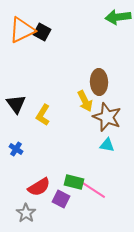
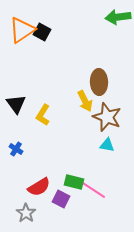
orange triangle: rotated 8 degrees counterclockwise
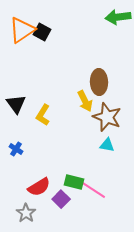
purple square: rotated 18 degrees clockwise
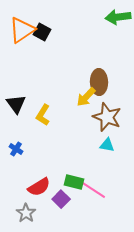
yellow arrow: moved 1 px right, 4 px up; rotated 70 degrees clockwise
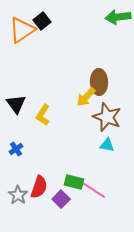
black square: moved 11 px up; rotated 24 degrees clockwise
blue cross: rotated 24 degrees clockwise
red semicircle: rotated 40 degrees counterclockwise
gray star: moved 8 px left, 18 px up
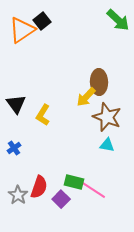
green arrow: moved 3 px down; rotated 130 degrees counterclockwise
blue cross: moved 2 px left, 1 px up
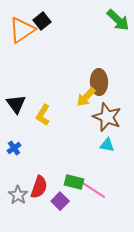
purple square: moved 1 px left, 2 px down
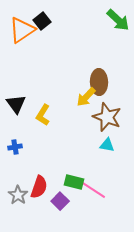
blue cross: moved 1 px right, 1 px up; rotated 24 degrees clockwise
